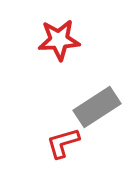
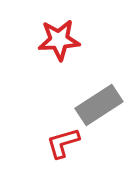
gray rectangle: moved 2 px right, 2 px up
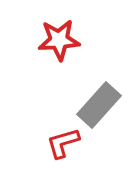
gray rectangle: rotated 15 degrees counterclockwise
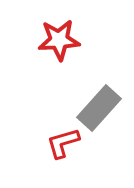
gray rectangle: moved 3 px down
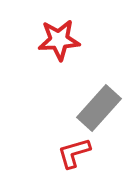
red L-shape: moved 11 px right, 10 px down
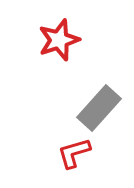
red star: rotated 15 degrees counterclockwise
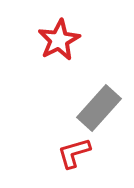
red star: rotated 9 degrees counterclockwise
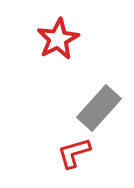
red star: moved 1 px left, 1 px up
